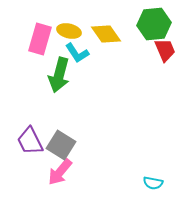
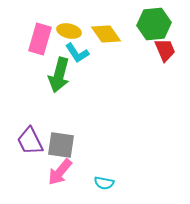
gray square: rotated 24 degrees counterclockwise
cyan semicircle: moved 49 px left
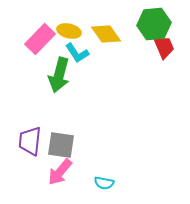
pink rectangle: rotated 28 degrees clockwise
red trapezoid: moved 1 px left, 3 px up
purple trapezoid: rotated 32 degrees clockwise
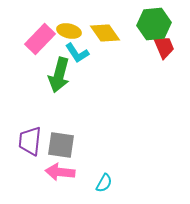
yellow diamond: moved 1 px left, 1 px up
pink arrow: rotated 56 degrees clockwise
cyan semicircle: rotated 72 degrees counterclockwise
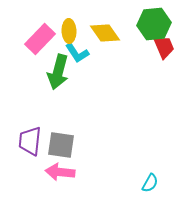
yellow ellipse: rotated 75 degrees clockwise
green arrow: moved 1 px left, 3 px up
cyan semicircle: moved 46 px right
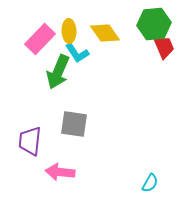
green arrow: rotated 8 degrees clockwise
gray square: moved 13 px right, 21 px up
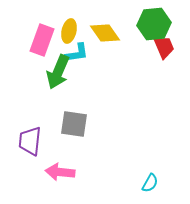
yellow ellipse: rotated 15 degrees clockwise
pink rectangle: moved 2 px right, 1 px down; rotated 24 degrees counterclockwise
cyan L-shape: rotated 65 degrees counterclockwise
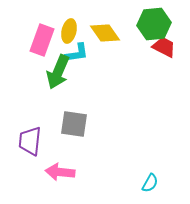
red trapezoid: rotated 40 degrees counterclockwise
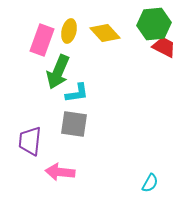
yellow diamond: rotated 8 degrees counterclockwise
cyan L-shape: moved 40 px down
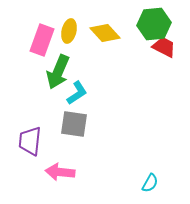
cyan L-shape: rotated 25 degrees counterclockwise
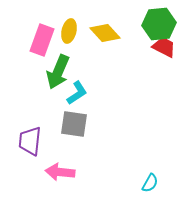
green hexagon: moved 5 px right
